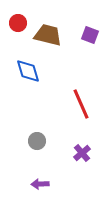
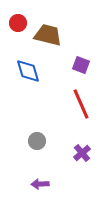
purple square: moved 9 px left, 30 px down
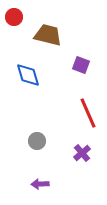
red circle: moved 4 px left, 6 px up
blue diamond: moved 4 px down
red line: moved 7 px right, 9 px down
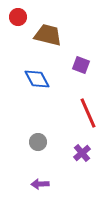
red circle: moved 4 px right
blue diamond: moved 9 px right, 4 px down; rotated 12 degrees counterclockwise
gray circle: moved 1 px right, 1 px down
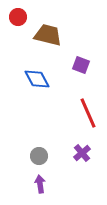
gray circle: moved 1 px right, 14 px down
purple arrow: rotated 84 degrees clockwise
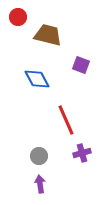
red line: moved 22 px left, 7 px down
purple cross: rotated 24 degrees clockwise
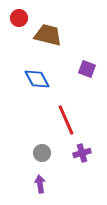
red circle: moved 1 px right, 1 px down
purple square: moved 6 px right, 4 px down
gray circle: moved 3 px right, 3 px up
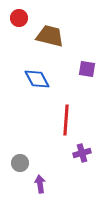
brown trapezoid: moved 2 px right, 1 px down
purple square: rotated 12 degrees counterclockwise
red line: rotated 28 degrees clockwise
gray circle: moved 22 px left, 10 px down
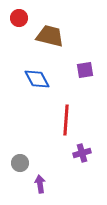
purple square: moved 2 px left, 1 px down; rotated 18 degrees counterclockwise
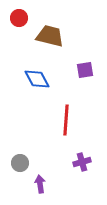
purple cross: moved 9 px down
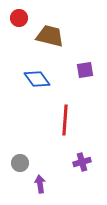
blue diamond: rotated 8 degrees counterclockwise
red line: moved 1 px left
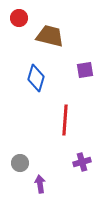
blue diamond: moved 1 px left, 1 px up; rotated 52 degrees clockwise
